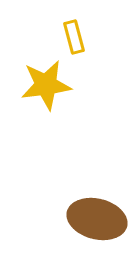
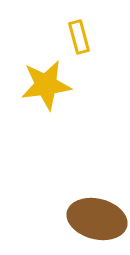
yellow rectangle: moved 5 px right
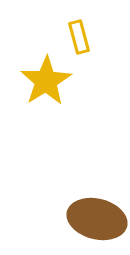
yellow star: moved 4 px up; rotated 24 degrees counterclockwise
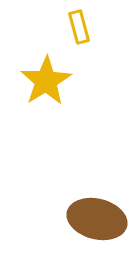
yellow rectangle: moved 10 px up
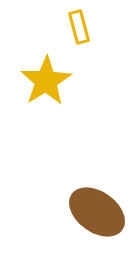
brown ellipse: moved 7 px up; rotated 22 degrees clockwise
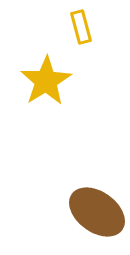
yellow rectangle: moved 2 px right
